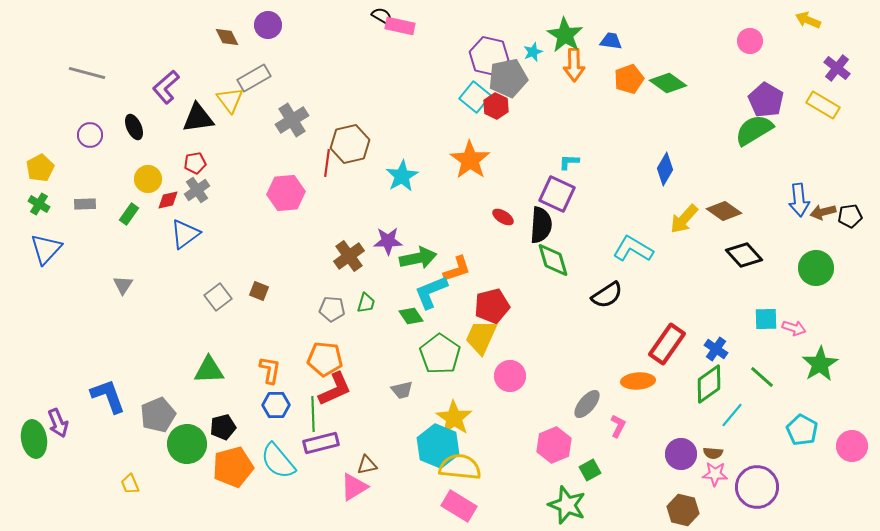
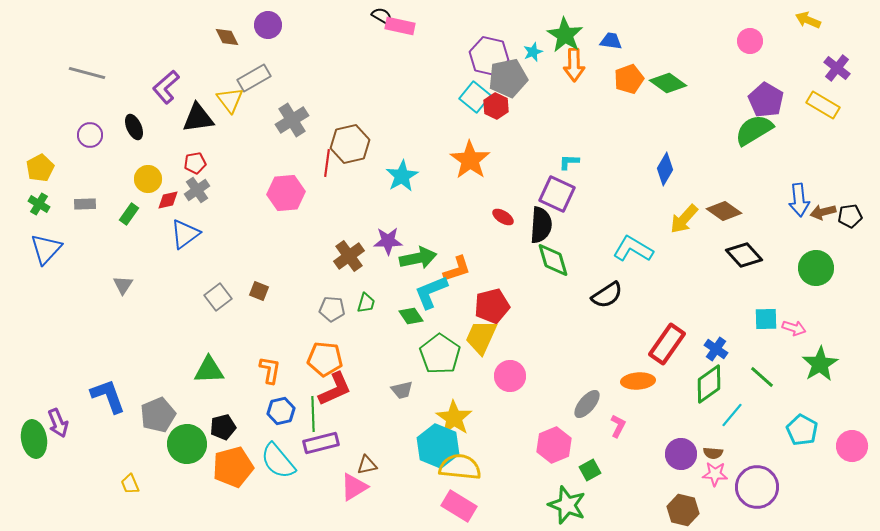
blue hexagon at (276, 405): moved 5 px right, 6 px down; rotated 12 degrees counterclockwise
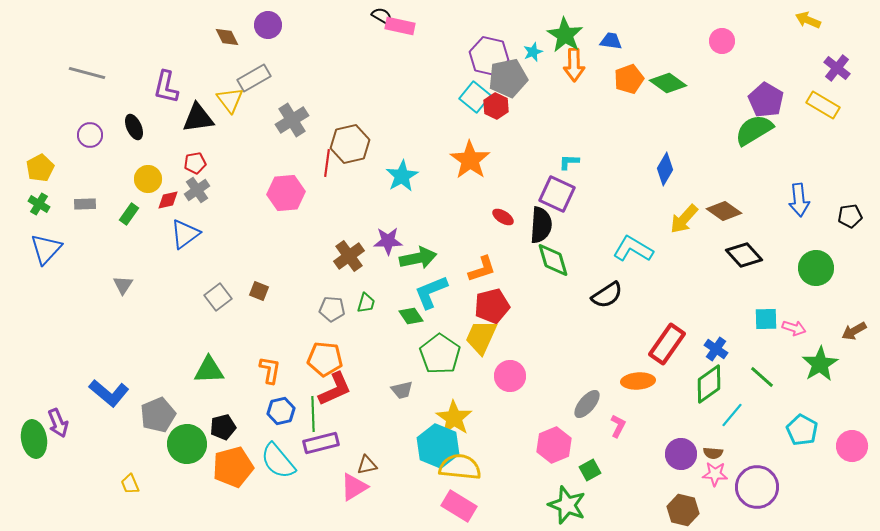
pink circle at (750, 41): moved 28 px left
purple L-shape at (166, 87): rotated 36 degrees counterclockwise
brown arrow at (823, 212): moved 31 px right, 119 px down; rotated 15 degrees counterclockwise
orange L-shape at (457, 269): moved 25 px right
blue L-shape at (108, 396): moved 1 px right, 3 px up; rotated 150 degrees clockwise
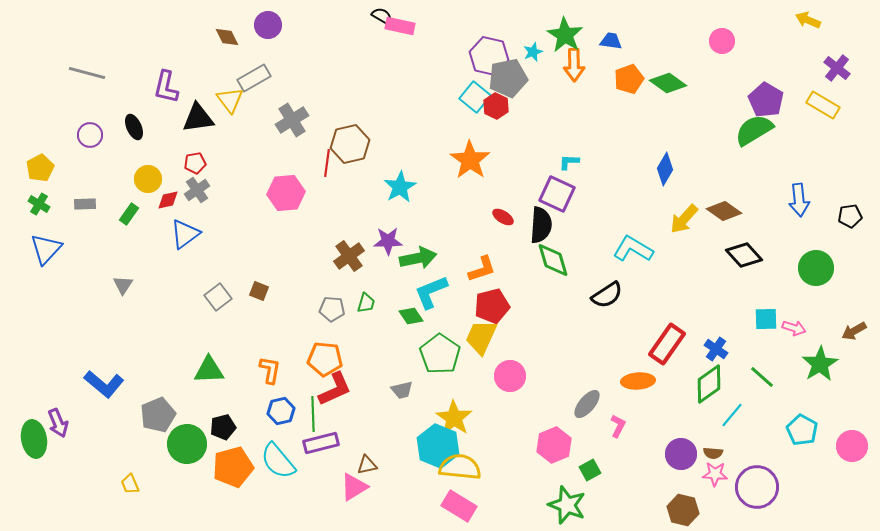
cyan star at (402, 176): moved 2 px left, 11 px down
blue L-shape at (109, 393): moved 5 px left, 9 px up
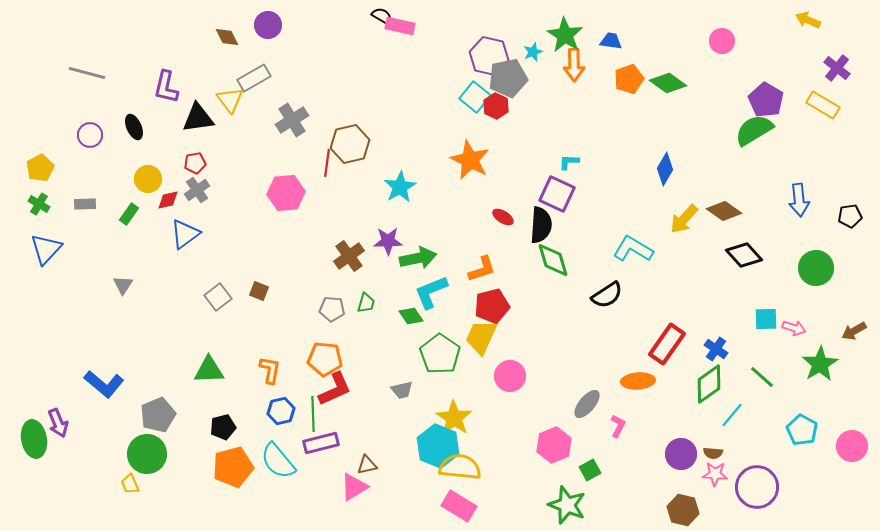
orange star at (470, 160): rotated 9 degrees counterclockwise
green circle at (187, 444): moved 40 px left, 10 px down
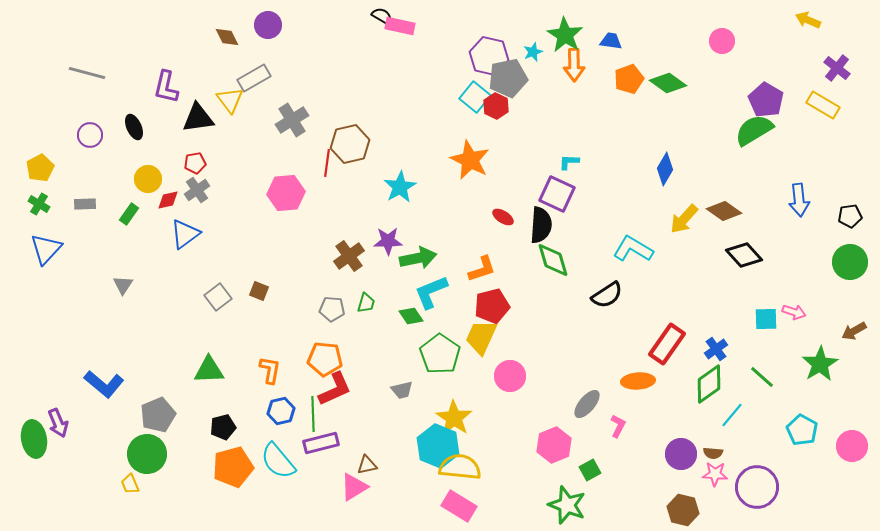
green circle at (816, 268): moved 34 px right, 6 px up
pink arrow at (794, 328): moved 16 px up
blue cross at (716, 349): rotated 20 degrees clockwise
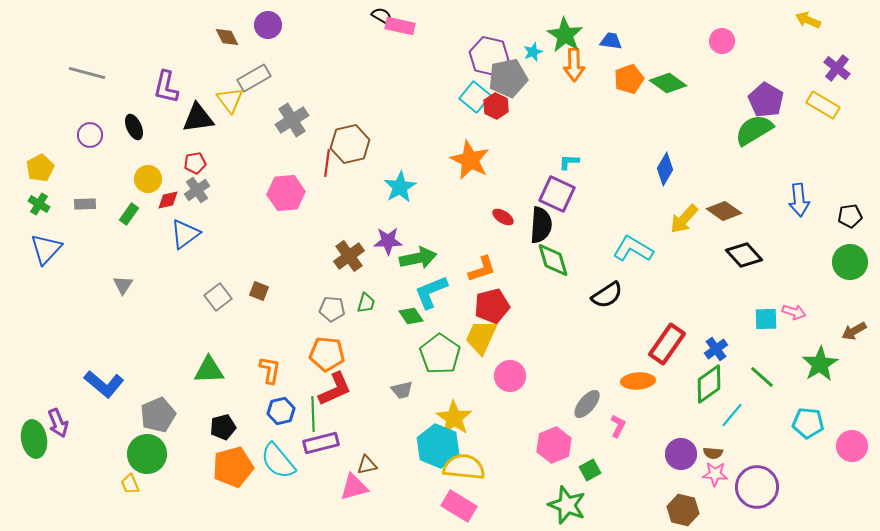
orange pentagon at (325, 359): moved 2 px right, 5 px up
cyan pentagon at (802, 430): moved 6 px right, 7 px up; rotated 24 degrees counterclockwise
yellow semicircle at (460, 467): moved 4 px right
pink triangle at (354, 487): rotated 16 degrees clockwise
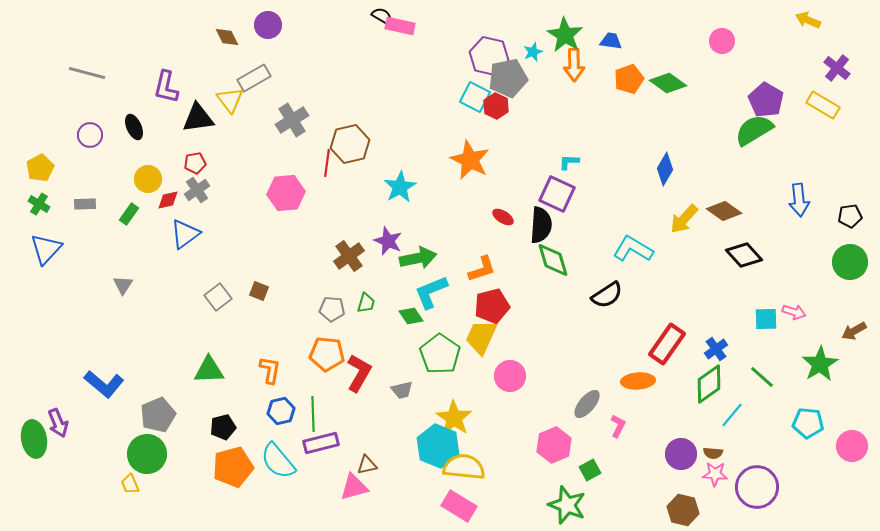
cyan square at (475, 97): rotated 12 degrees counterclockwise
purple star at (388, 241): rotated 24 degrees clockwise
red L-shape at (335, 389): moved 24 px right, 16 px up; rotated 36 degrees counterclockwise
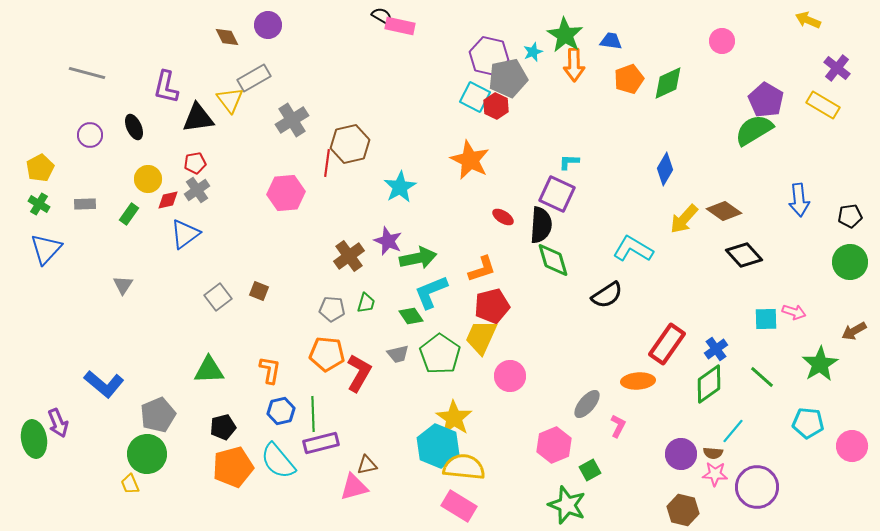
green diamond at (668, 83): rotated 60 degrees counterclockwise
gray trapezoid at (402, 390): moved 4 px left, 36 px up
cyan line at (732, 415): moved 1 px right, 16 px down
